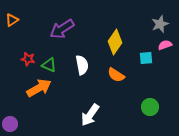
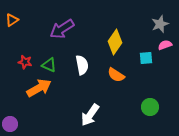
red star: moved 3 px left, 3 px down
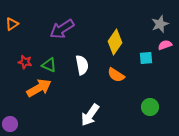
orange triangle: moved 4 px down
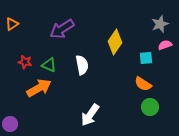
orange semicircle: moved 27 px right, 9 px down
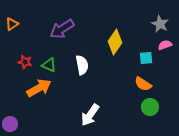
gray star: rotated 24 degrees counterclockwise
